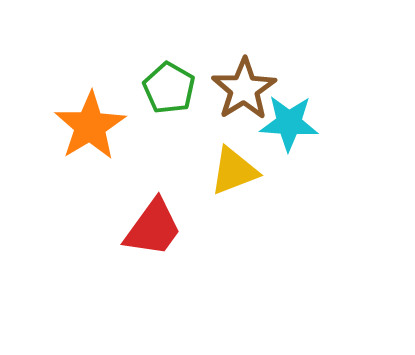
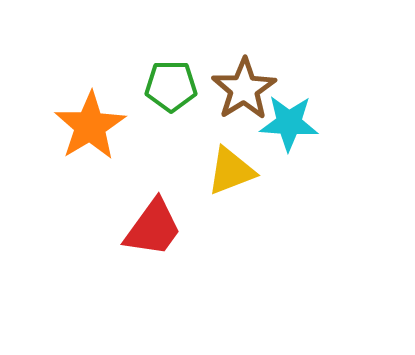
green pentagon: moved 2 px right, 2 px up; rotated 30 degrees counterclockwise
yellow triangle: moved 3 px left
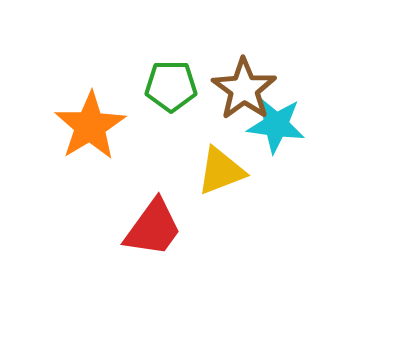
brown star: rotated 4 degrees counterclockwise
cyan star: moved 13 px left, 2 px down; rotated 4 degrees clockwise
yellow triangle: moved 10 px left
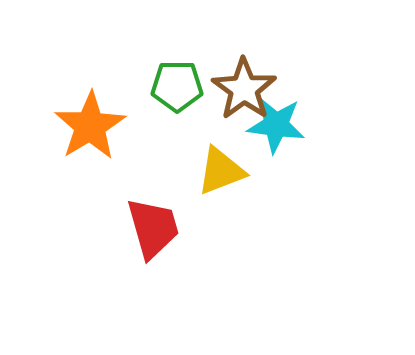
green pentagon: moved 6 px right
red trapezoid: rotated 52 degrees counterclockwise
